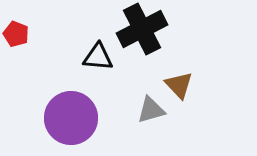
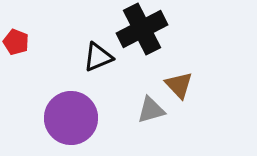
red pentagon: moved 8 px down
black triangle: rotated 28 degrees counterclockwise
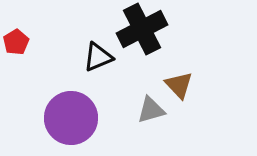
red pentagon: rotated 20 degrees clockwise
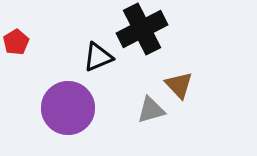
purple circle: moved 3 px left, 10 px up
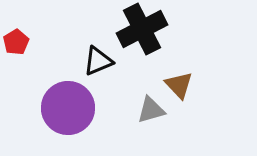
black triangle: moved 4 px down
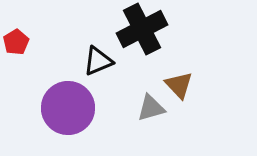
gray triangle: moved 2 px up
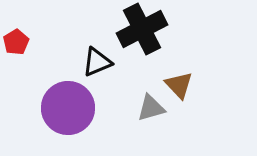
black triangle: moved 1 px left, 1 px down
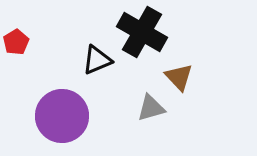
black cross: moved 3 px down; rotated 33 degrees counterclockwise
black triangle: moved 2 px up
brown triangle: moved 8 px up
purple circle: moved 6 px left, 8 px down
